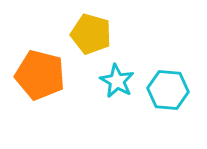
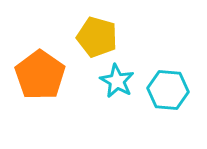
yellow pentagon: moved 6 px right, 3 px down
orange pentagon: rotated 21 degrees clockwise
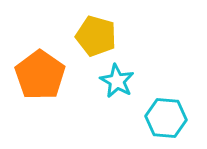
yellow pentagon: moved 1 px left, 1 px up
cyan hexagon: moved 2 px left, 28 px down
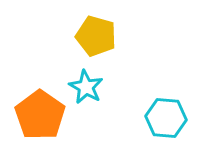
orange pentagon: moved 40 px down
cyan star: moved 31 px left, 6 px down
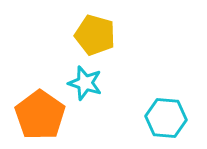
yellow pentagon: moved 1 px left, 1 px up
cyan star: moved 1 px left, 4 px up; rotated 12 degrees counterclockwise
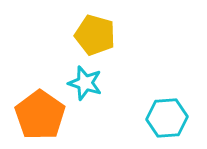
cyan hexagon: moved 1 px right; rotated 9 degrees counterclockwise
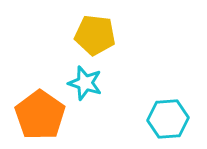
yellow pentagon: rotated 9 degrees counterclockwise
cyan hexagon: moved 1 px right, 1 px down
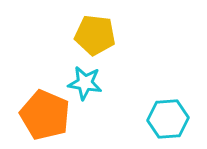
cyan star: rotated 8 degrees counterclockwise
orange pentagon: moved 5 px right; rotated 12 degrees counterclockwise
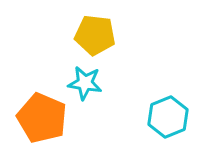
orange pentagon: moved 3 px left, 3 px down
cyan hexagon: moved 2 px up; rotated 18 degrees counterclockwise
